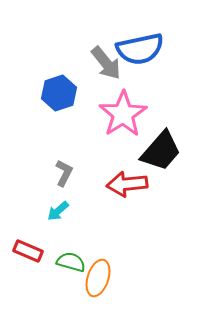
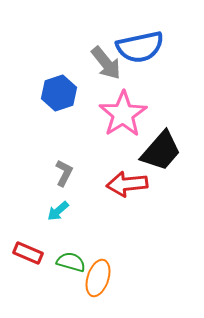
blue semicircle: moved 2 px up
red rectangle: moved 2 px down
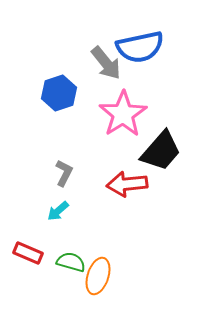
orange ellipse: moved 2 px up
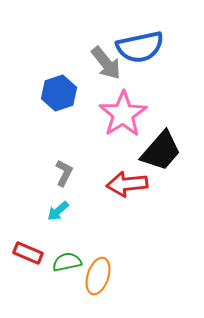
green semicircle: moved 4 px left; rotated 28 degrees counterclockwise
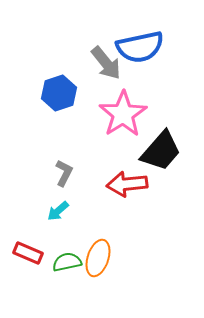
orange ellipse: moved 18 px up
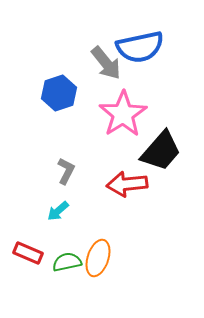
gray L-shape: moved 2 px right, 2 px up
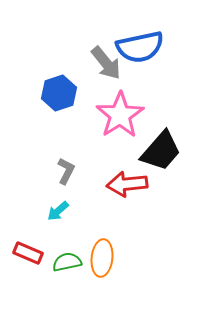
pink star: moved 3 px left, 1 px down
orange ellipse: moved 4 px right; rotated 12 degrees counterclockwise
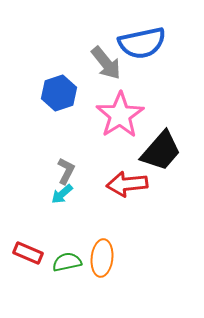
blue semicircle: moved 2 px right, 4 px up
cyan arrow: moved 4 px right, 17 px up
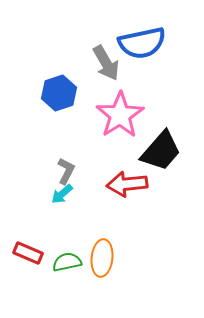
gray arrow: rotated 9 degrees clockwise
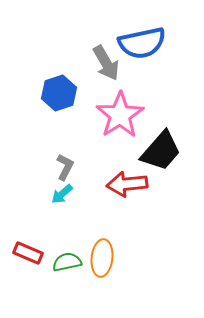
gray L-shape: moved 1 px left, 4 px up
